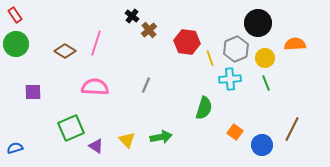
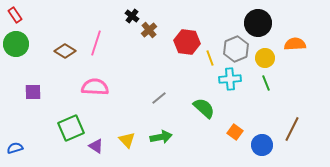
gray line: moved 13 px right, 13 px down; rotated 28 degrees clockwise
green semicircle: rotated 65 degrees counterclockwise
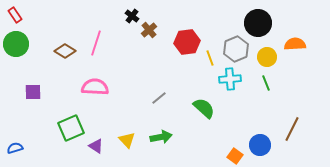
red hexagon: rotated 15 degrees counterclockwise
yellow circle: moved 2 px right, 1 px up
orange square: moved 24 px down
blue circle: moved 2 px left
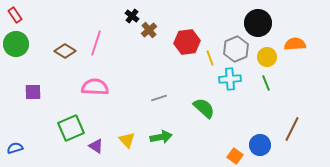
gray line: rotated 21 degrees clockwise
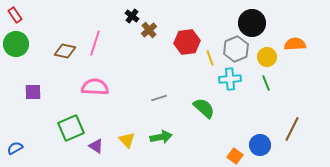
black circle: moved 6 px left
pink line: moved 1 px left
brown diamond: rotated 20 degrees counterclockwise
blue semicircle: rotated 14 degrees counterclockwise
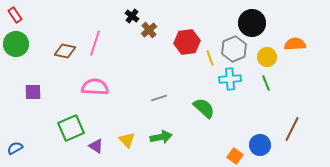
gray hexagon: moved 2 px left
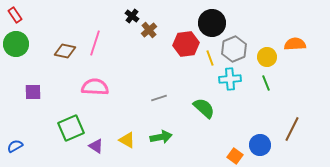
black circle: moved 40 px left
red hexagon: moved 1 px left, 2 px down
yellow triangle: rotated 18 degrees counterclockwise
blue semicircle: moved 2 px up
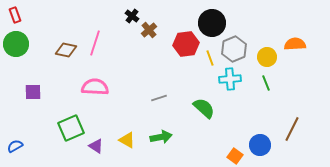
red rectangle: rotated 14 degrees clockwise
brown diamond: moved 1 px right, 1 px up
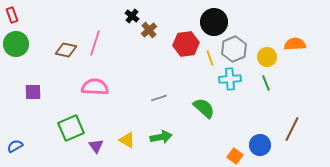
red rectangle: moved 3 px left
black circle: moved 2 px right, 1 px up
purple triangle: rotated 21 degrees clockwise
